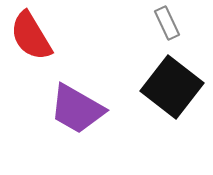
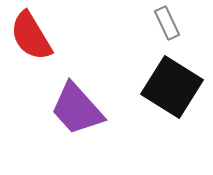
black square: rotated 6 degrees counterclockwise
purple trapezoid: rotated 18 degrees clockwise
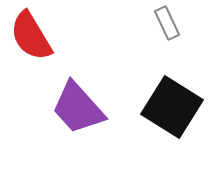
black square: moved 20 px down
purple trapezoid: moved 1 px right, 1 px up
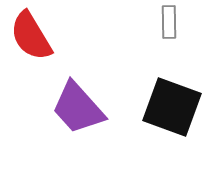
gray rectangle: moved 2 px right, 1 px up; rotated 24 degrees clockwise
black square: rotated 12 degrees counterclockwise
